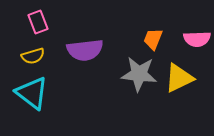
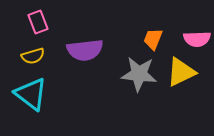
yellow triangle: moved 2 px right, 6 px up
cyan triangle: moved 1 px left, 1 px down
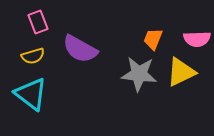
purple semicircle: moved 5 px left, 1 px up; rotated 36 degrees clockwise
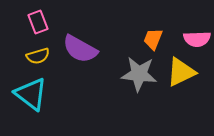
yellow semicircle: moved 5 px right
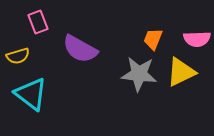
yellow semicircle: moved 20 px left
